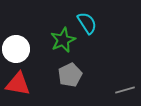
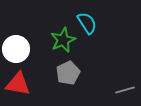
gray pentagon: moved 2 px left, 2 px up
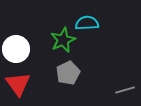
cyan semicircle: rotated 60 degrees counterclockwise
red triangle: rotated 44 degrees clockwise
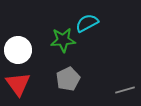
cyan semicircle: rotated 25 degrees counterclockwise
green star: rotated 20 degrees clockwise
white circle: moved 2 px right, 1 px down
gray pentagon: moved 6 px down
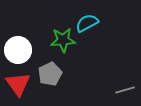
gray pentagon: moved 18 px left, 5 px up
